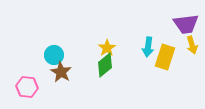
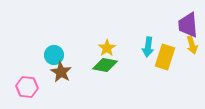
purple trapezoid: moved 2 px right, 1 px down; rotated 92 degrees clockwise
green diamond: rotated 50 degrees clockwise
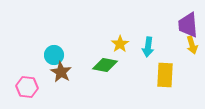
yellow star: moved 13 px right, 4 px up
yellow rectangle: moved 18 px down; rotated 15 degrees counterclockwise
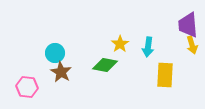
cyan circle: moved 1 px right, 2 px up
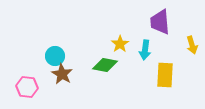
purple trapezoid: moved 28 px left, 3 px up
cyan arrow: moved 3 px left, 3 px down
cyan circle: moved 3 px down
brown star: moved 1 px right, 2 px down
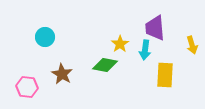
purple trapezoid: moved 5 px left, 6 px down
cyan circle: moved 10 px left, 19 px up
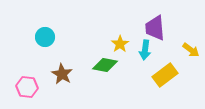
yellow arrow: moved 1 px left, 5 px down; rotated 36 degrees counterclockwise
yellow rectangle: rotated 50 degrees clockwise
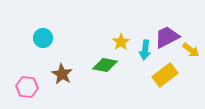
purple trapezoid: moved 12 px right, 9 px down; rotated 68 degrees clockwise
cyan circle: moved 2 px left, 1 px down
yellow star: moved 1 px right, 2 px up
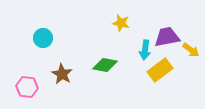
purple trapezoid: rotated 16 degrees clockwise
yellow star: moved 19 px up; rotated 24 degrees counterclockwise
yellow rectangle: moved 5 px left, 5 px up
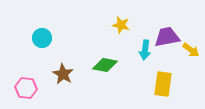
yellow star: moved 2 px down
cyan circle: moved 1 px left
yellow rectangle: moved 3 px right, 14 px down; rotated 45 degrees counterclockwise
brown star: moved 1 px right
pink hexagon: moved 1 px left, 1 px down
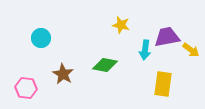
cyan circle: moved 1 px left
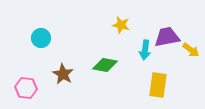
yellow rectangle: moved 5 px left, 1 px down
